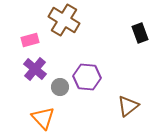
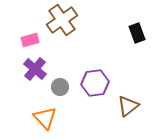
brown cross: moved 2 px left; rotated 24 degrees clockwise
black rectangle: moved 3 px left
purple hexagon: moved 8 px right, 6 px down; rotated 12 degrees counterclockwise
orange triangle: moved 2 px right
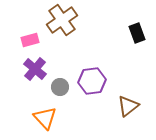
purple hexagon: moved 3 px left, 2 px up
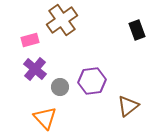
black rectangle: moved 3 px up
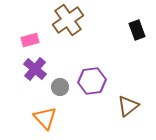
brown cross: moved 6 px right
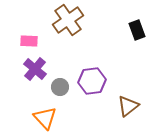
pink rectangle: moved 1 px left, 1 px down; rotated 18 degrees clockwise
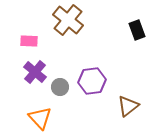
brown cross: rotated 16 degrees counterclockwise
purple cross: moved 3 px down
orange triangle: moved 5 px left
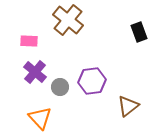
black rectangle: moved 2 px right, 2 px down
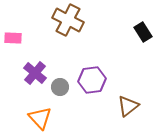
brown cross: rotated 12 degrees counterclockwise
black rectangle: moved 4 px right; rotated 12 degrees counterclockwise
pink rectangle: moved 16 px left, 3 px up
purple cross: moved 1 px down
purple hexagon: moved 1 px up
